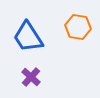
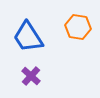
purple cross: moved 1 px up
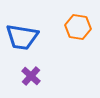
blue trapezoid: moved 6 px left; rotated 48 degrees counterclockwise
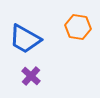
blue trapezoid: moved 3 px right, 2 px down; rotated 20 degrees clockwise
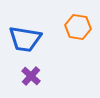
blue trapezoid: rotated 20 degrees counterclockwise
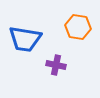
purple cross: moved 25 px right, 11 px up; rotated 30 degrees counterclockwise
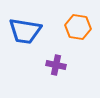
blue trapezoid: moved 8 px up
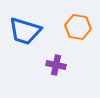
blue trapezoid: rotated 8 degrees clockwise
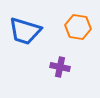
purple cross: moved 4 px right, 2 px down
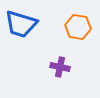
blue trapezoid: moved 4 px left, 7 px up
